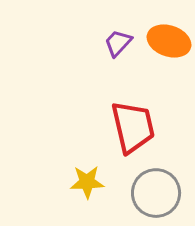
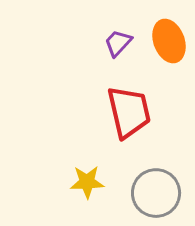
orange ellipse: rotated 51 degrees clockwise
red trapezoid: moved 4 px left, 15 px up
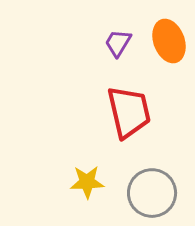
purple trapezoid: rotated 12 degrees counterclockwise
gray circle: moved 4 px left
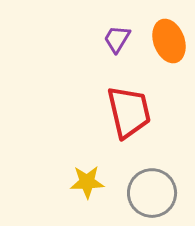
purple trapezoid: moved 1 px left, 4 px up
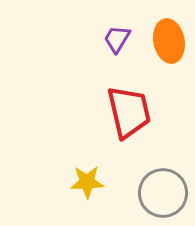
orange ellipse: rotated 9 degrees clockwise
gray circle: moved 11 px right
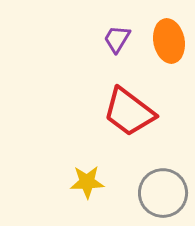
red trapezoid: rotated 140 degrees clockwise
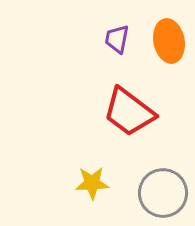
purple trapezoid: rotated 20 degrees counterclockwise
yellow star: moved 5 px right, 1 px down
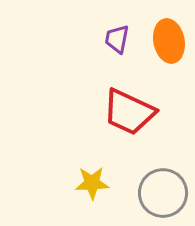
red trapezoid: rotated 12 degrees counterclockwise
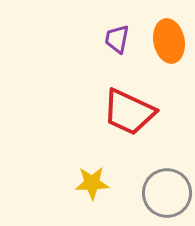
gray circle: moved 4 px right
